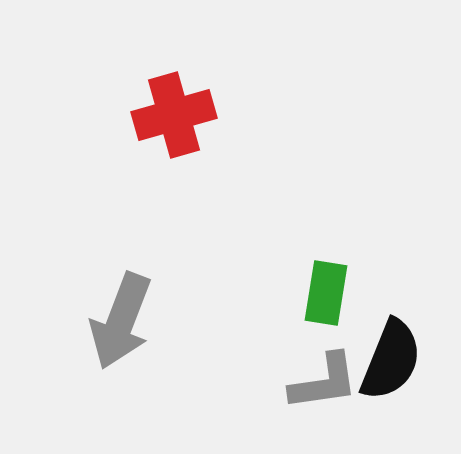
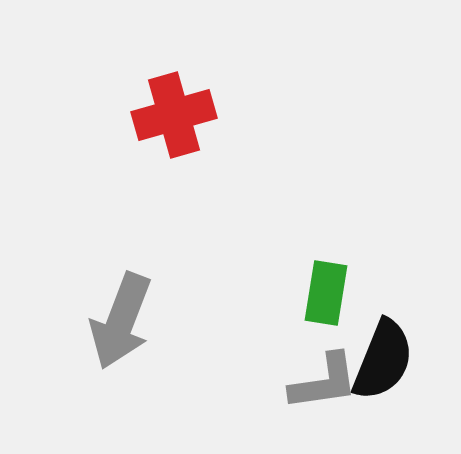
black semicircle: moved 8 px left
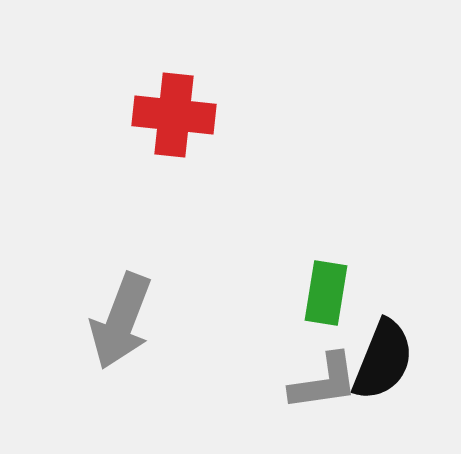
red cross: rotated 22 degrees clockwise
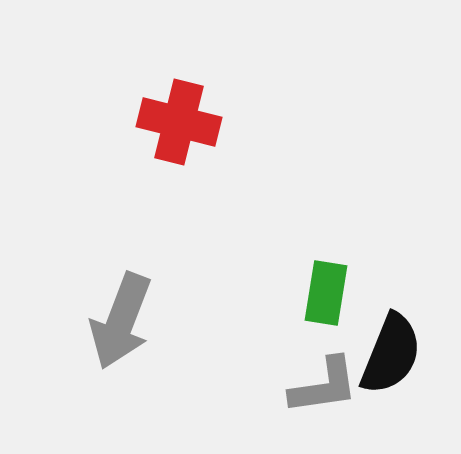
red cross: moved 5 px right, 7 px down; rotated 8 degrees clockwise
black semicircle: moved 8 px right, 6 px up
gray L-shape: moved 4 px down
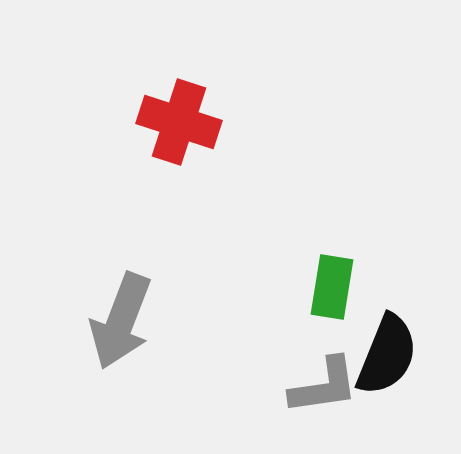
red cross: rotated 4 degrees clockwise
green rectangle: moved 6 px right, 6 px up
black semicircle: moved 4 px left, 1 px down
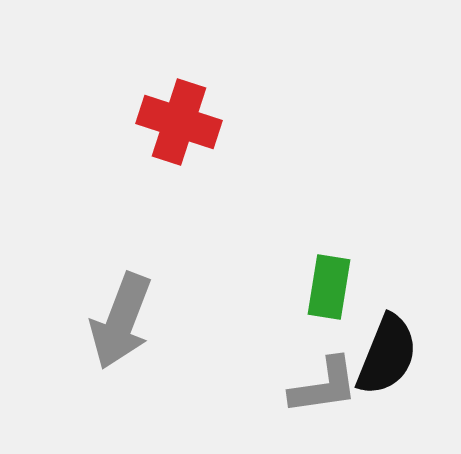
green rectangle: moved 3 px left
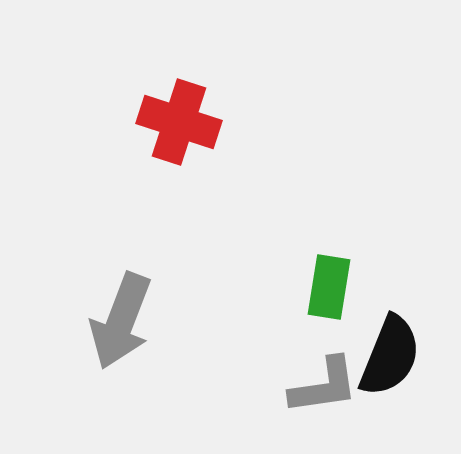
black semicircle: moved 3 px right, 1 px down
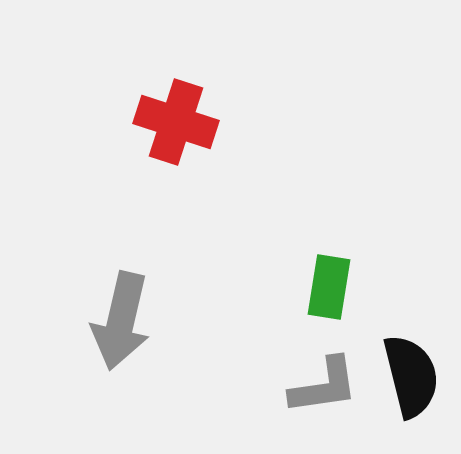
red cross: moved 3 px left
gray arrow: rotated 8 degrees counterclockwise
black semicircle: moved 21 px right, 20 px down; rotated 36 degrees counterclockwise
